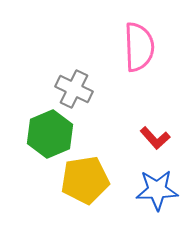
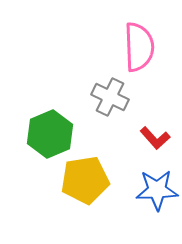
gray cross: moved 36 px right, 8 px down
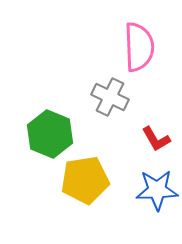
green hexagon: rotated 15 degrees counterclockwise
red L-shape: moved 1 px right, 1 px down; rotated 12 degrees clockwise
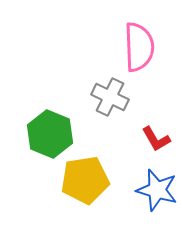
blue star: rotated 18 degrees clockwise
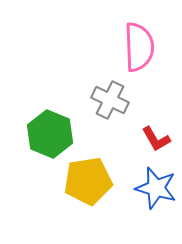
gray cross: moved 3 px down
yellow pentagon: moved 3 px right, 1 px down
blue star: moved 1 px left, 2 px up
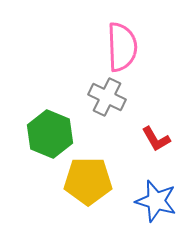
pink semicircle: moved 17 px left
gray cross: moved 3 px left, 3 px up
yellow pentagon: rotated 9 degrees clockwise
blue star: moved 13 px down
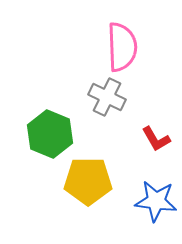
blue star: rotated 9 degrees counterclockwise
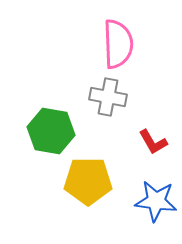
pink semicircle: moved 4 px left, 3 px up
gray cross: moved 1 px right; rotated 15 degrees counterclockwise
green hexagon: moved 1 px right, 3 px up; rotated 12 degrees counterclockwise
red L-shape: moved 3 px left, 3 px down
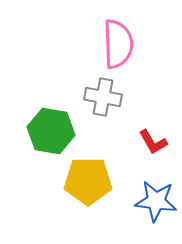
gray cross: moved 5 px left
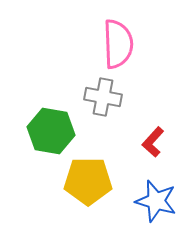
red L-shape: rotated 72 degrees clockwise
blue star: rotated 9 degrees clockwise
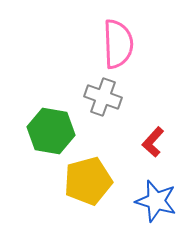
gray cross: rotated 9 degrees clockwise
yellow pentagon: rotated 15 degrees counterclockwise
